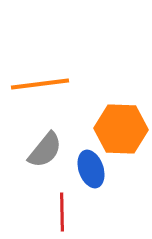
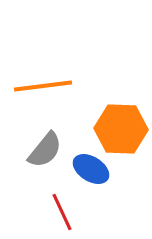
orange line: moved 3 px right, 2 px down
blue ellipse: rotated 39 degrees counterclockwise
red line: rotated 24 degrees counterclockwise
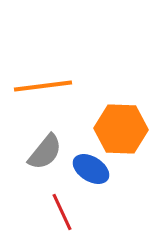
gray semicircle: moved 2 px down
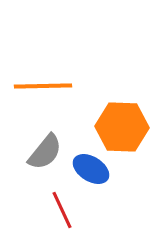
orange line: rotated 6 degrees clockwise
orange hexagon: moved 1 px right, 2 px up
red line: moved 2 px up
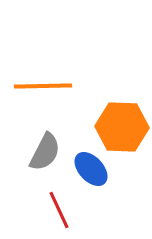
gray semicircle: rotated 12 degrees counterclockwise
blue ellipse: rotated 15 degrees clockwise
red line: moved 3 px left
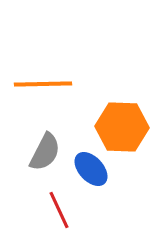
orange line: moved 2 px up
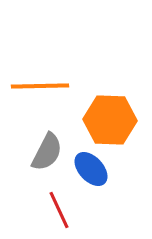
orange line: moved 3 px left, 2 px down
orange hexagon: moved 12 px left, 7 px up
gray semicircle: moved 2 px right
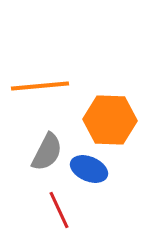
orange line: rotated 4 degrees counterclockwise
blue ellipse: moved 2 px left; rotated 24 degrees counterclockwise
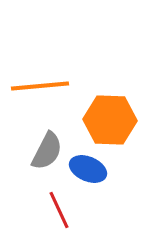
gray semicircle: moved 1 px up
blue ellipse: moved 1 px left
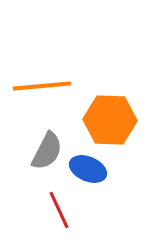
orange line: moved 2 px right
